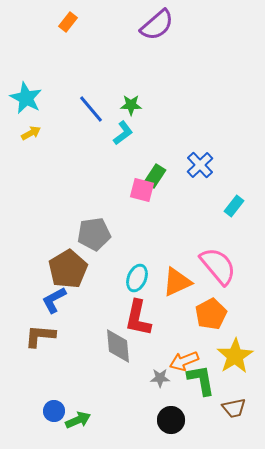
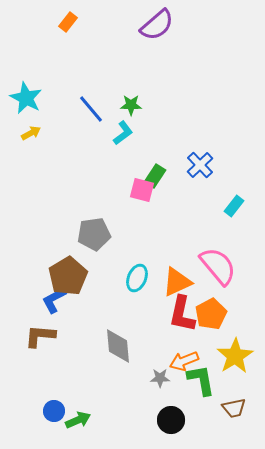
brown pentagon: moved 7 px down
red L-shape: moved 44 px right, 4 px up
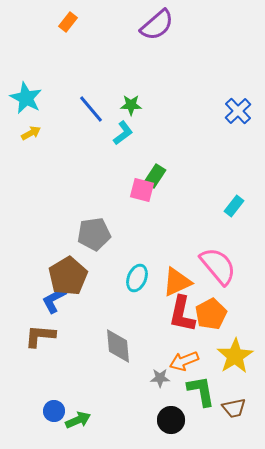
blue cross: moved 38 px right, 54 px up
green L-shape: moved 11 px down
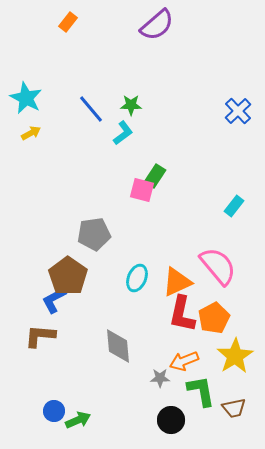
brown pentagon: rotated 6 degrees counterclockwise
orange pentagon: moved 3 px right, 4 px down
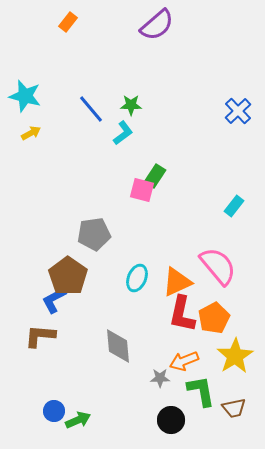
cyan star: moved 1 px left, 2 px up; rotated 12 degrees counterclockwise
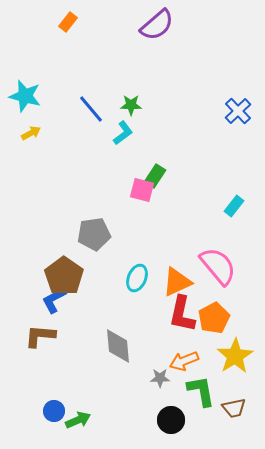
brown pentagon: moved 4 px left
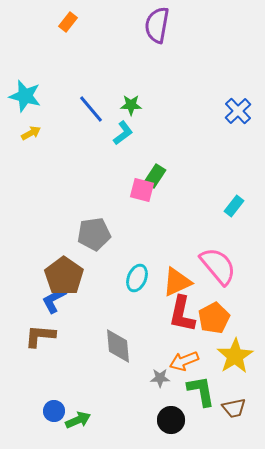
purple semicircle: rotated 141 degrees clockwise
